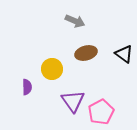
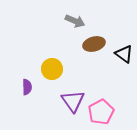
brown ellipse: moved 8 px right, 9 px up
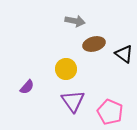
gray arrow: rotated 12 degrees counterclockwise
yellow circle: moved 14 px right
purple semicircle: rotated 42 degrees clockwise
pink pentagon: moved 9 px right; rotated 20 degrees counterclockwise
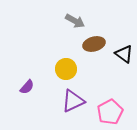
gray arrow: rotated 18 degrees clockwise
purple triangle: rotated 40 degrees clockwise
pink pentagon: rotated 20 degrees clockwise
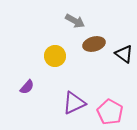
yellow circle: moved 11 px left, 13 px up
purple triangle: moved 1 px right, 2 px down
pink pentagon: rotated 15 degrees counterclockwise
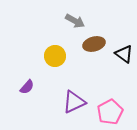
purple triangle: moved 1 px up
pink pentagon: rotated 15 degrees clockwise
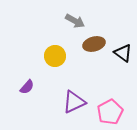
black triangle: moved 1 px left, 1 px up
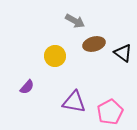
purple triangle: rotated 35 degrees clockwise
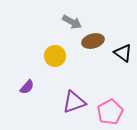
gray arrow: moved 3 px left, 1 px down
brown ellipse: moved 1 px left, 3 px up
purple triangle: rotated 30 degrees counterclockwise
